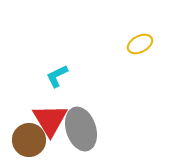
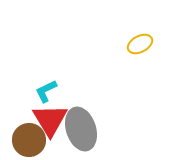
cyan L-shape: moved 11 px left, 15 px down
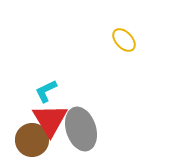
yellow ellipse: moved 16 px left, 4 px up; rotated 75 degrees clockwise
brown circle: moved 3 px right
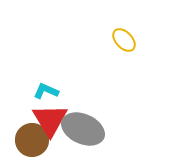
cyan L-shape: rotated 50 degrees clockwise
gray ellipse: moved 2 px right; rotated 48 degrees counterclockwise
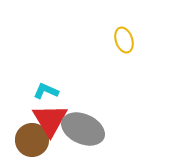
yellow ellipse: rotated 25 degrees clockwise
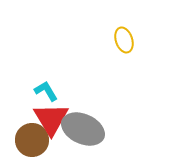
cyan L-shape: rotated 35 degrees clockwise
red triangle: moved 1 px right, 1 px up
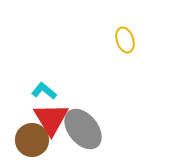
yellow ellipse: moved 1 px right
cyan L-shape: moved 2 px left; rotated 20 degrees counterclockwise
gray ellipse: rotated 27 degrees clockwise
